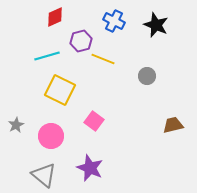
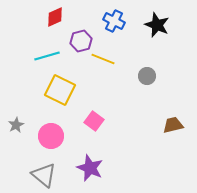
black star: moved 1 px right
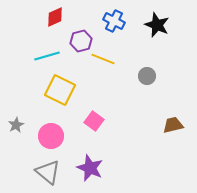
gray triangle: moved 4 px right, 3 px up
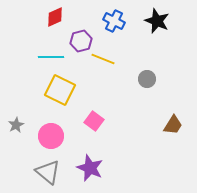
black star: moved 4 px up
cyan line: moved 4 px right, 1 px down; rotated 15 degrees clockwise
gray circle: moved 3 px down
brown trapezoid: rotated 135 degrees clockwise
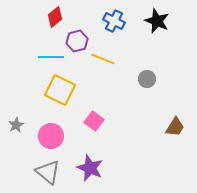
red diamond: rotated 15 degrees counterclockwise
purple hexagon: moved 4 px left
brown trapezoid: moved 2 px right, 2 px down
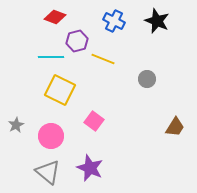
red diamond: rotated 60 degrees clockwise
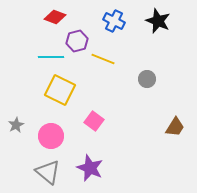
black star: moved 1 px right
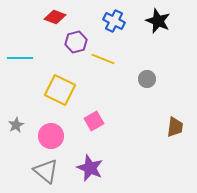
purple hexagon: moved 1 px left, 1 px down
cyan line: moved 31 px left, 1 px down
pink square: rotated 24 degrees clockwise
brown trapezoid: rotated 25 degrees counterclockwise
gray triangle: moved 2 px left, 1 px up
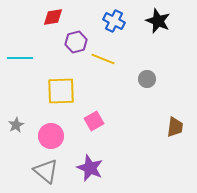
red diamond: moved 2 px left; rotated 30 degrees counterclockwise
yellow square: moved 1 px right, 1 px down; rotated 28 degrees counterclockwise
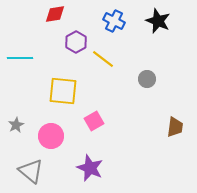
red diamond: moved 2 px right, 3 px up
purple hexagon: rotated 15 degrees counterclockwise
yellow line: rotated 15 degrees clockwise
yellow square: moved 2 px right; rotated 8 degrees clockwise
gray triangle: moved 15 px left
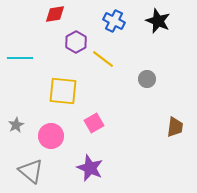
pink square: moved 2 px down
